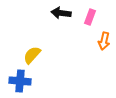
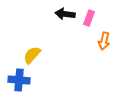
black arrow: moved 4 px right, 1 px down
pink rectangle: moved 1 px left, 1 px down
blue cross: moved 1 px left, 1 px up
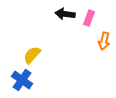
blue cross: moved 3 px right; rotated 30 degrees clockwise
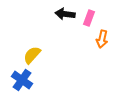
orange arrow: moved 2 px left, 2 px up
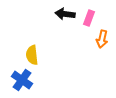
yellow semicircle: rotated 48 degrees counterclockwise
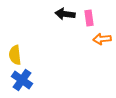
pink rectangle: rotated 28 degrees counterclockwise
orange arrow: rotated 72 degrees clockwise
yellow semicircle: moved 17 px left
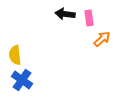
orange arrow: rotated 144 degrees clockwise
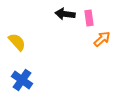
yellow semicircle: moved 2 px right, 13 px up; rotated 144 degrees clockwise
